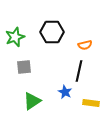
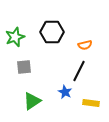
black line: rotated 15 degrees clockwise
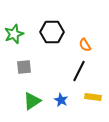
green star: moved 1 px left, 3 px up
orange semicircle: rotated 72 degrees clockwise
blue star: moved 4 px left, 8 px down
yellow rectangle: moved 2 px right, 6 px up
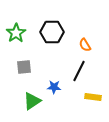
green star: moved 2 px right, 1 px up; rotated 12 degrees counterclockwise
blue star: moved 7 px left, 13 px up; rotated 24 degrees counterclockwise
